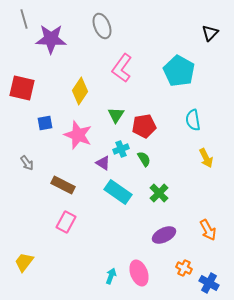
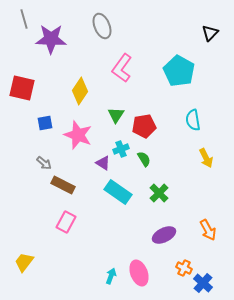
gray arrow: moved 17 px right; rotated 14 degrees counterclockwise
blue cross: moved 6 px left; rotated 12 degrees clockwise
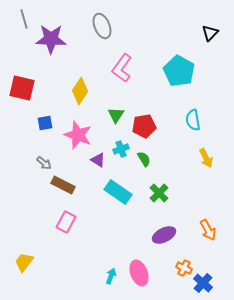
purple triangle: moved 5 px left, 3 px up
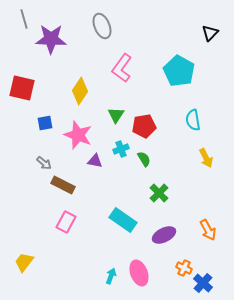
purple triangle: moved 3 px left, 1 px down; rotated 21 degrees counterclockwise
cyan rectangle: moved 5 px right, 28 px down
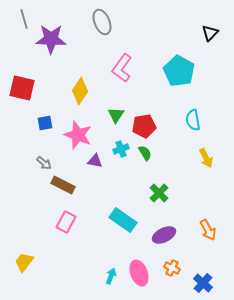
gray ellipse: moved 4 px up
green semicircle: moved 1 px right, 6 px up
orange cross: moved 12 px left
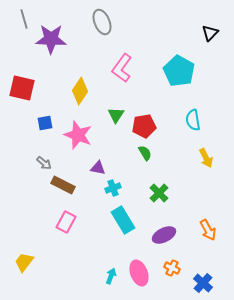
cyan cross: moved 8 px left, 39 px down
purple triangle: moved 3 px right, 7 px down
cyan rectangle: rotated 24 degrees clockwise
